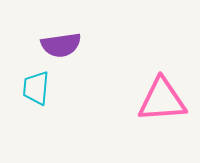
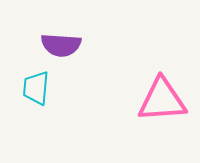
purple semicircle: rotated 12 degrees clockwise
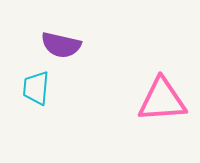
purple semicircle: rotated 9 degrees clockwise
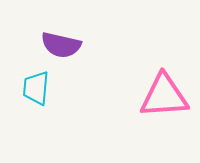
pink triangle: moved 2 px right, 4 px up
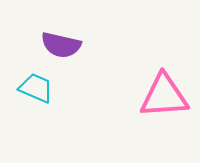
cyan trapezoid: rotated 108 degrees clockwise
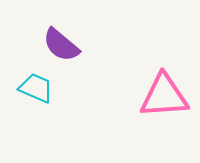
purple semicircle: rotated 27 degrees clockwise
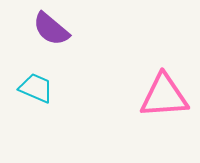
purple semicircle: moved 10 px left, 16 px up
